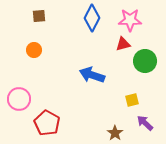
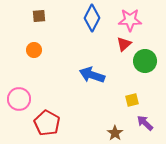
red triangle: moved 1 px right; rotated 28 degrees counterclockwise
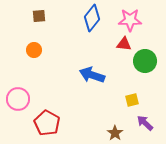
blue diamond: rotated 12 degrees clockwise
red triangle: rotated 49 degrees clockwise
pink circle: moved 1 px left
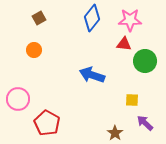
brown square: moved 2 px down; rotated 24 degrees counterclockwise
yellow square: rotated 16 degrees clockwise
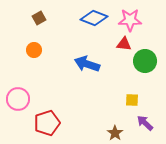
blue diamond: moved 2 px right; rotated 72 degrees clockwise
blue arrow: moved 5 px left, 11 px up
red pentagon: rotated 25 degrees clockwise
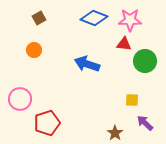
pink circle: moved 2 px right
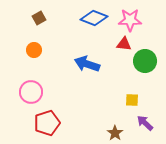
pink circle: moved 11 px right, 7 px up
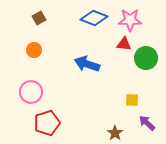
green circle: moved 1 px right, 3 px up
purple arrow: moved 2 px right
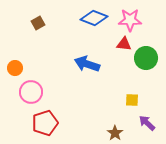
brown square: moved 1 px left, 5 px down
orange circle: moved 19 px left, 18 px down
red pentagon: moved 2 px left
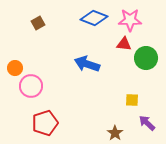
pink circle: moved 6 px up
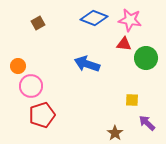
pink star: rotated 10 degrees clockwise
orange circle: moved 3 px right, 2 px up
red pentagon: moved 3 px left, 8 px up
